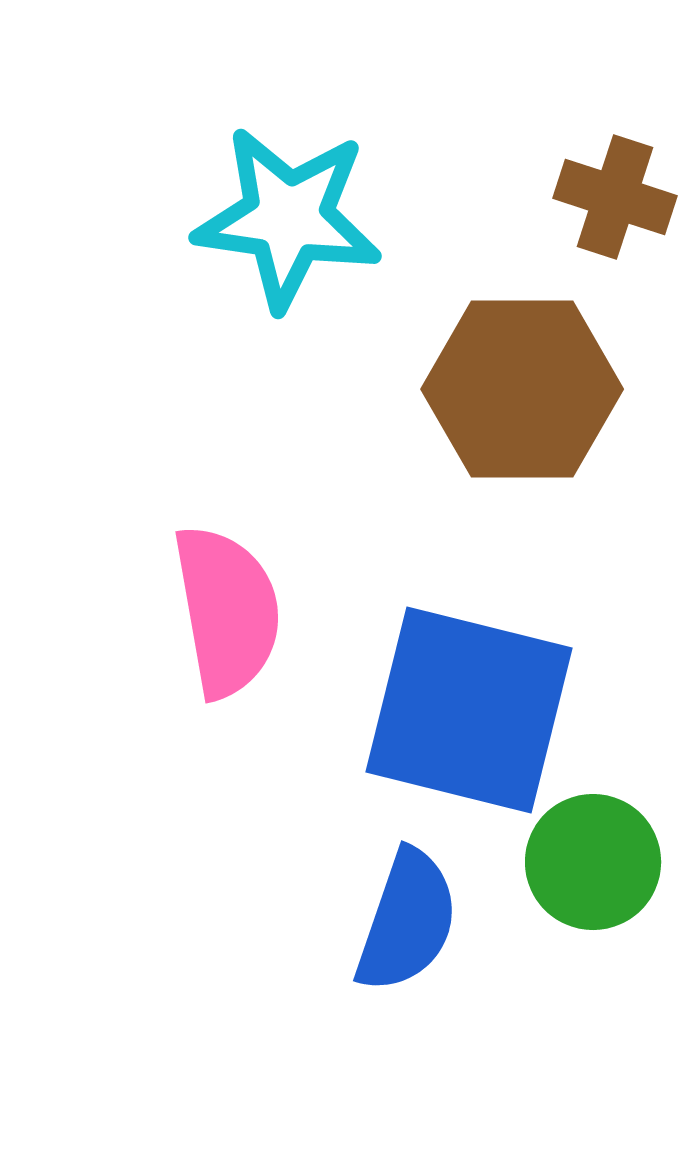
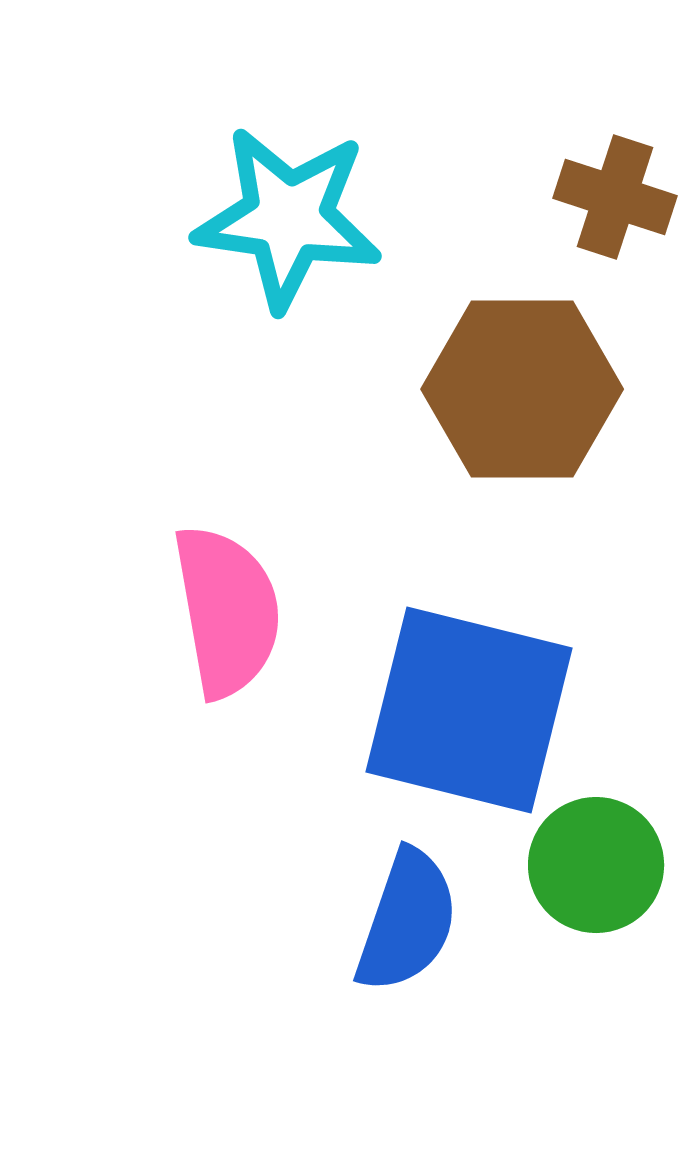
green circle: moved 3 px right, 3 px down
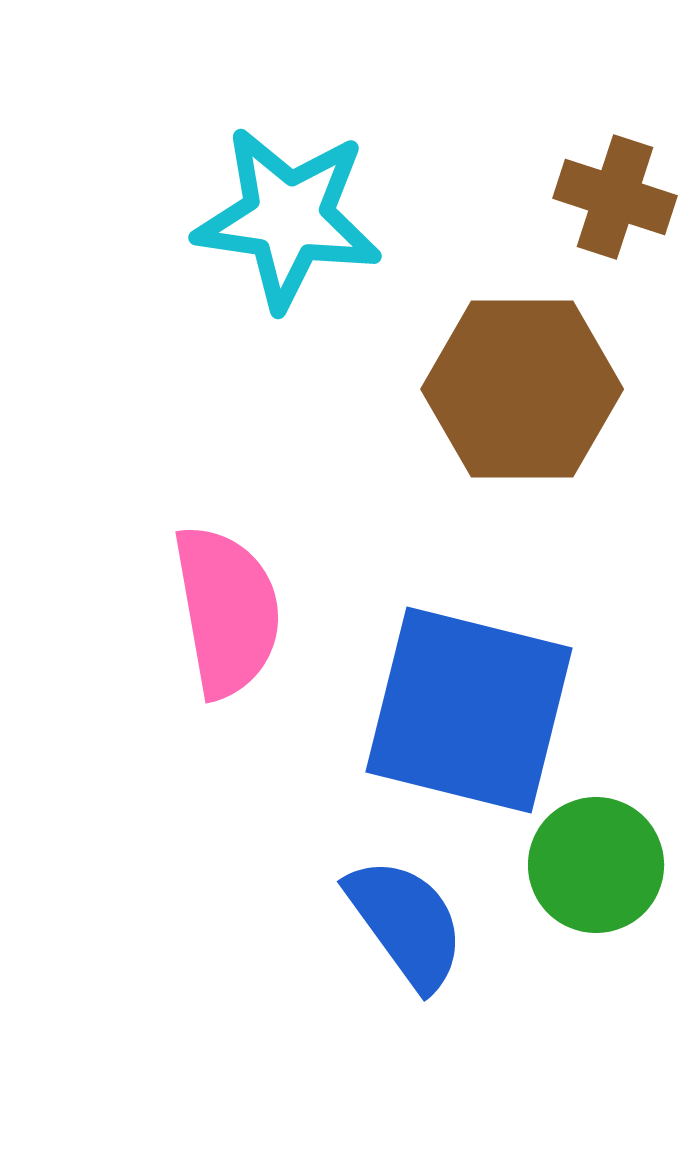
blue semicircle: moved 1 px left, 2 px down; rotated 55 degrees counterclockwise
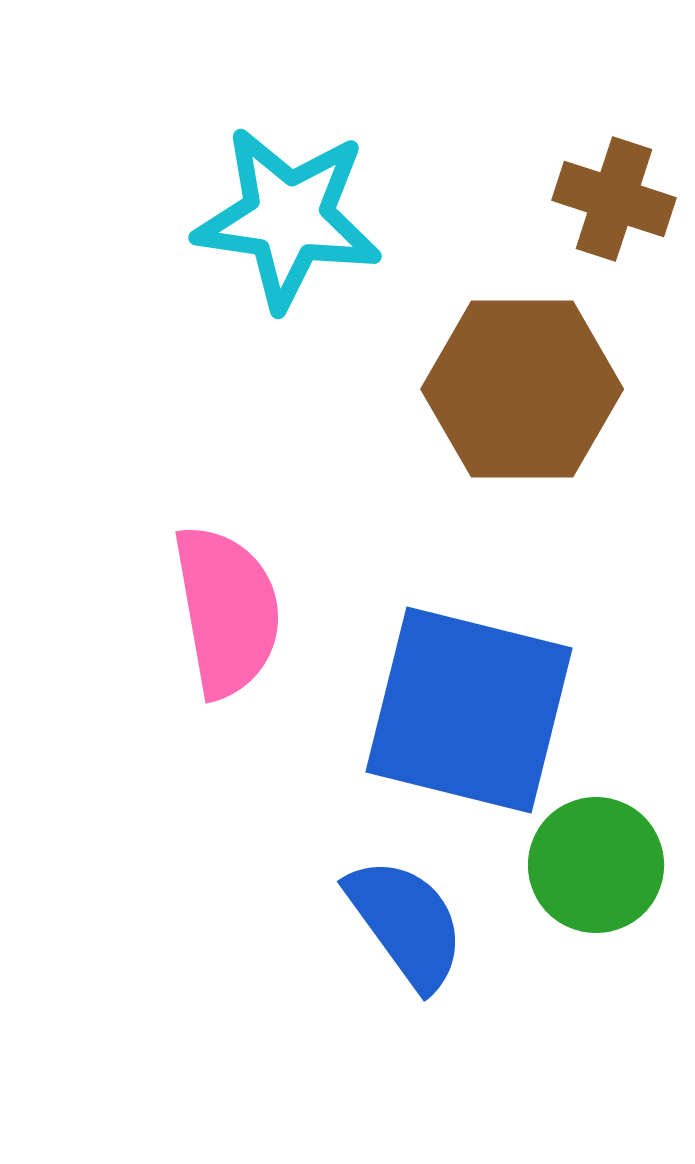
brown cross: moved 1 px left, 2 px down
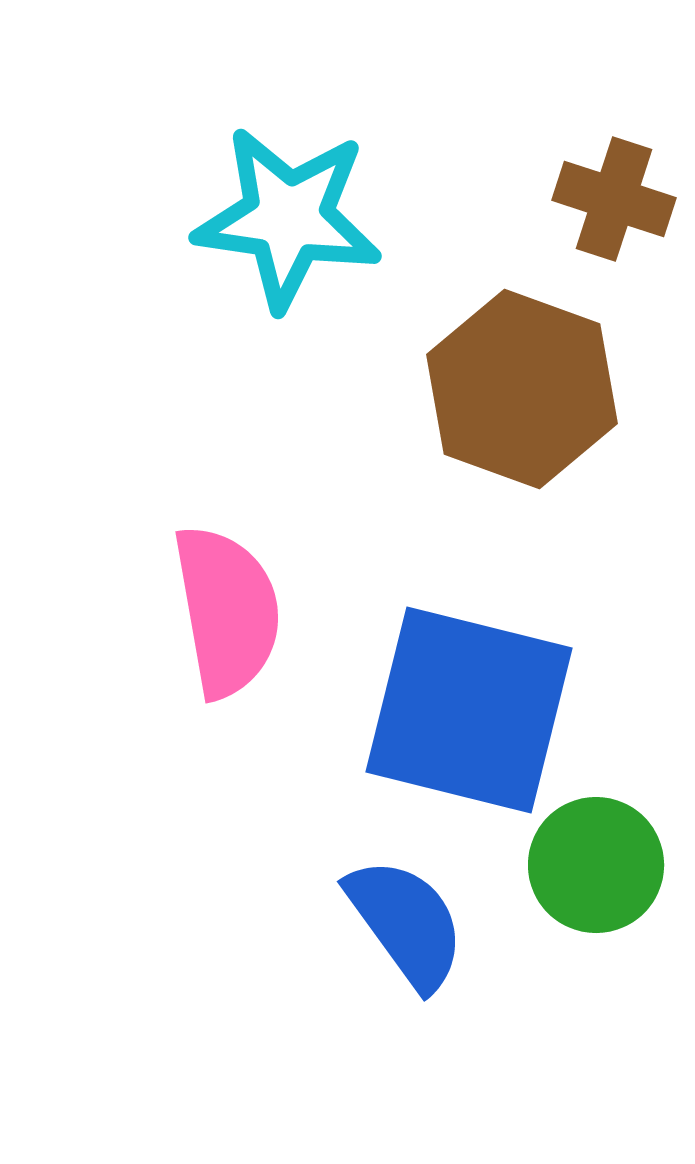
brown hexagon: rotated 20 degrees clockwise
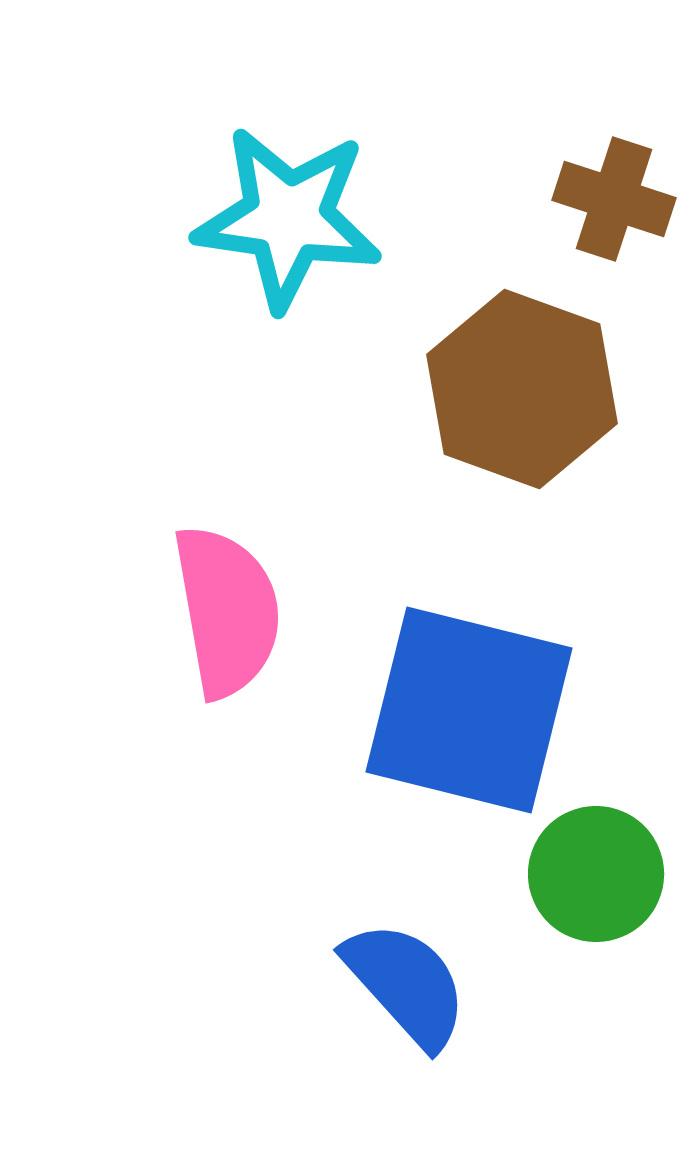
green circle: moved 9 px down
blue semicircle: moved 61 px down; rotated 6 degrees counterclockwise
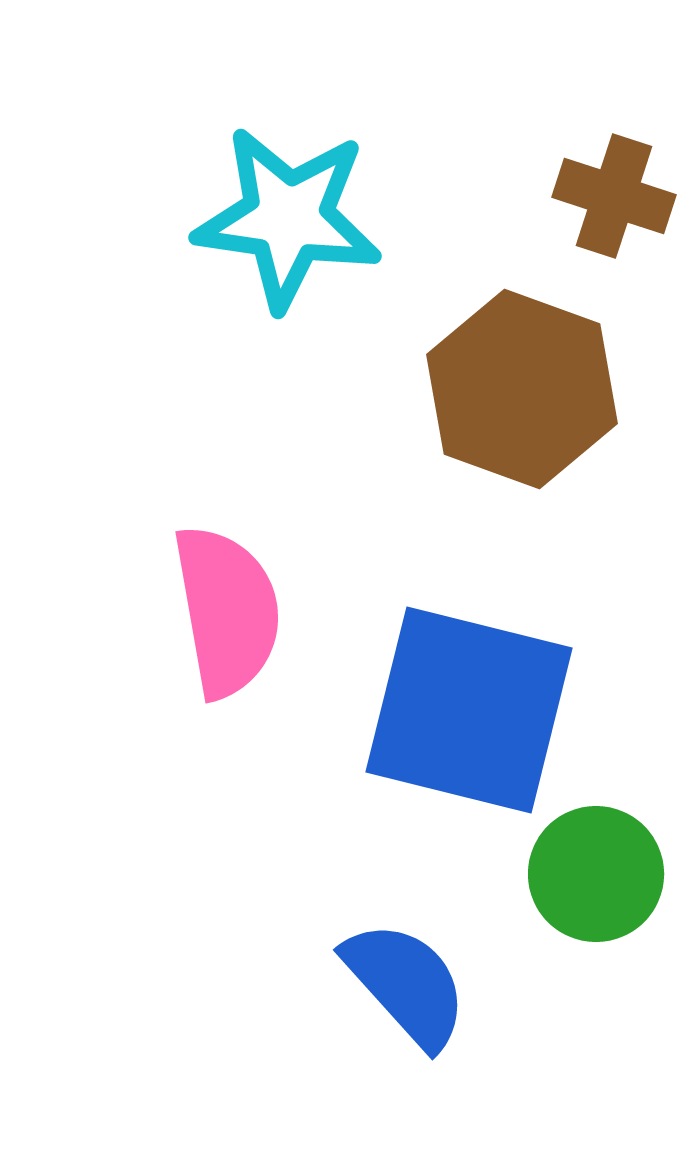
brown cross: moved 3 px up
